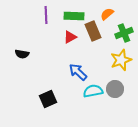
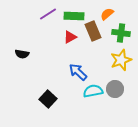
purple line: moved 2 px right, 1 px up; rotated 60 degrees clockwise
green cross: moved 3 px left; rotated 30 degrees clockwise
black square: rotated 24 degrees counterclockwise
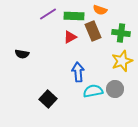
orange semicircle: moved 7 px left, 4 px up; rotated 120 degrees counterclockwise
yellow star: moved 1 px right, 1 px down
blue arrow: rotated 42 degrees clockwise
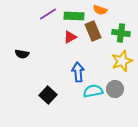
black square: moved 4 px up
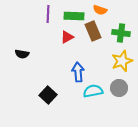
purple line: rotated 54 degrees counterclockwise
red triangle: moved 3 px left
gray circle: moved 4 px right, 1 px up
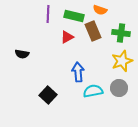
green rectangle: rotated 12 degrees clockwise
